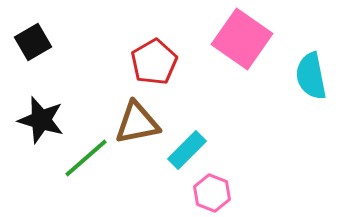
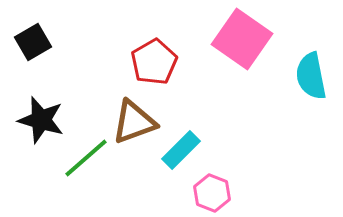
brown triangle: moved 3 px left, 1 px up; rotated 9 degrees counterclockwise
cyan rectangle: moved 6 px left
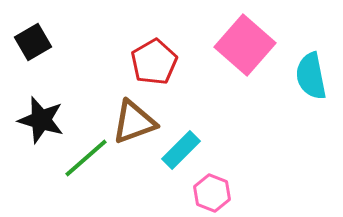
pink square: moved 3 px right, 6 px down; rotated 6 degrees clockwise
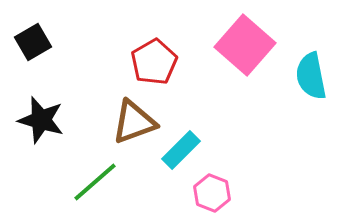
green line: moved 9 px right, 24 px down
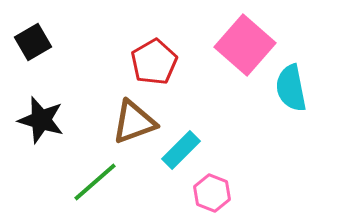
cyan semicircle: moved 20 px left, 12 px down
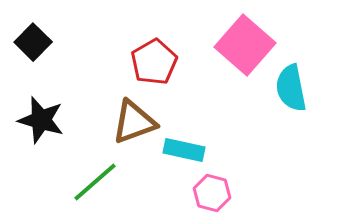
black square: rotated 15 degrees counterclockwise
cyan rectangle: moved 3 px right; rotated 57 degrees clockwise
pink hexagon: rotated 6 degrees counterclockwise
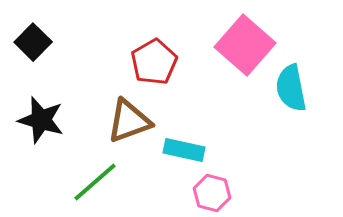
brown triangle: moved 5 px left, 1 px up
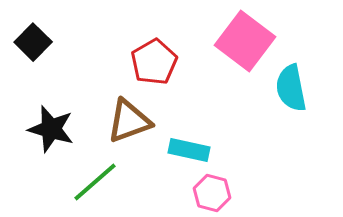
pink square: moved 4 px up; rotated 4 degrees counterclockwise
black star: moved 10 px right, 9 px down
cyan rectangle: moved 5 px right
